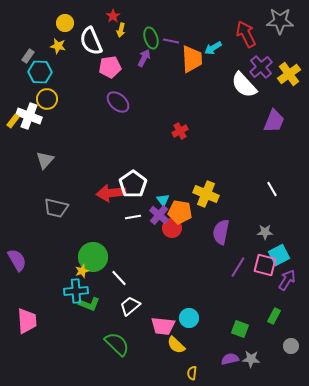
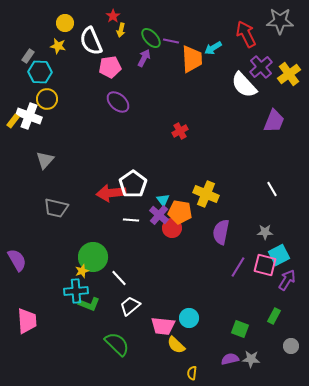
green ellipse at (151, 38): rotated 25 degrees counterclockwise
white line at (133, 217): moved 2 px left, 3 px down; rotated 14 degrees clockwise
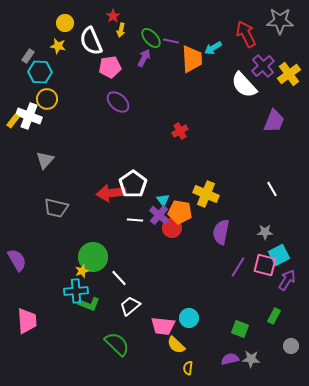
purple cross at (261, 67): moved 2 px right, 1 px up
white line at (131, 220): moved 4 px right
yellow semicircle at (192, 373): moved 4 px left, 5 px up
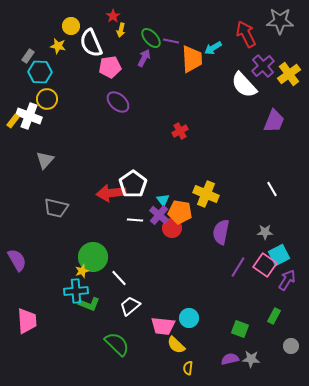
yellow circle at (65, 23): moved 6 px right, 3 px down
white semicircle at (91, 41): moved 2 px down
pink square at (265, 265): rotated 20 degrees clockwise
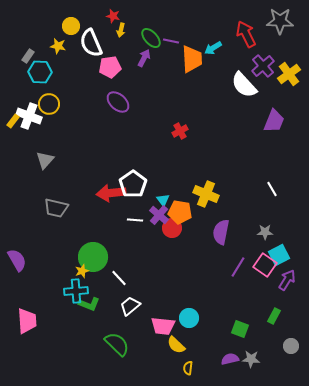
red star at (113, 16): rotated 24 degrees counterclockwise
yellow circle at (47, 99): moved 2 px right, 5 px down
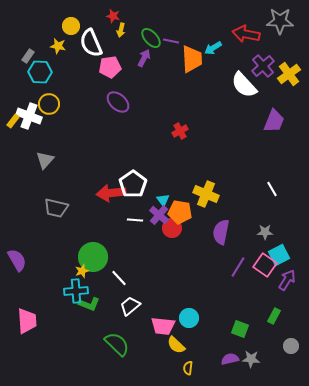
red arrow at (246, 34): rotated 52 degrees counterclockwise
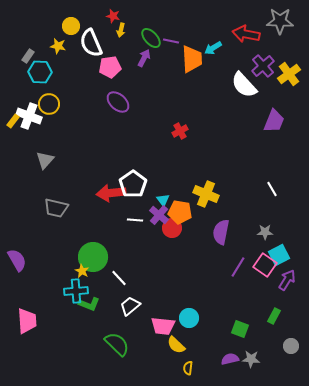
yellow star at (82, 271): rotated 24 degrees counterclockwise
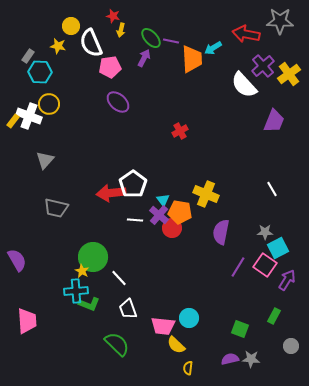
cyan square at (279, 255): moved 1 px left, 7 px up
white trapezoid at (130, 306): moved 2 px left, 3 px down; rotated 70 degrees counterclockwise
